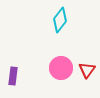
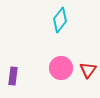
red triangle: moved 1 px right
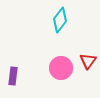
red triangle: moved 9 px up
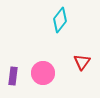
red triangle: moved 6 px left, 1 px down
pink circle: moved 18 px left, 5 px down
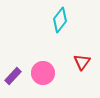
purple rectangle: rotated 36 degrees clockwise
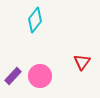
cyan diamond: moved 25 px left
pink circle: moved 3 px left, 3 px down
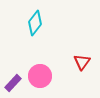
cyan diamond: moved 3 px down
purple rectangle: moved 7 px down
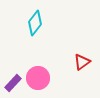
red triangle: rotated 18 degrees clockwise
pink circle: moved 2 px left, 2 px down
